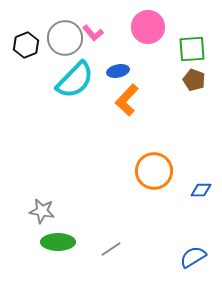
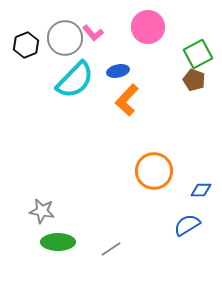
green square: moved 6 px right, 5 px down; rotated 24 degrees counterclockwise
blue semicircle: moved 6 px left, 32 px up
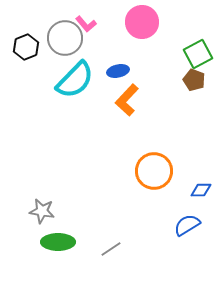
pink circle: moved 6 px left, 5 px up
pink L-shape: moved 7 px left, 9 px up
black hexagon: moved 2 px down
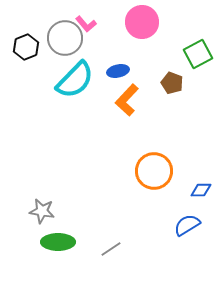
brown pentagon: moved 22 px left, 3 px down
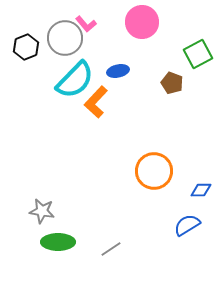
orange L-shape: moved 31 px left, 2 px down
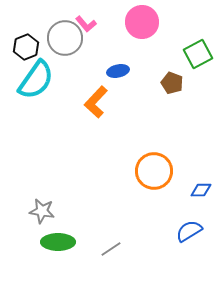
cyan semicircle: moved 39 px left; rotated 9 degrees counterclockwise
blue semicircle: moved 2 px right, 6 px down
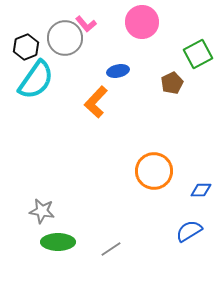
brown pentagon: rotated 25 degrees clockwise
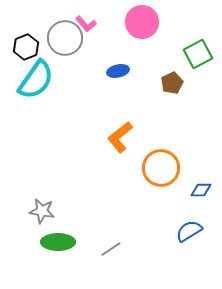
orange L-shape: moved 24 px right, 35 px down; rotated 8 degrees clockwise
orange circle: moved 7 px right, 3 px up
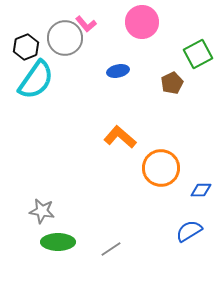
orange L-shape: rotated 80 degrees clockwise
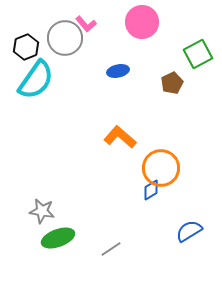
blue diamond: moved 50 px left; rotated 30 degrees counterclockwise
green ellipse: moved 4 px up; rotated 20 degrees counterclockwise
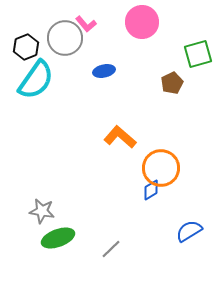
green square: rotated 12 degrees clockwise
blue ellipse: moved 14 px left
gray line: rotated 10 degrees counterclockwise
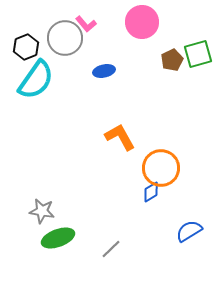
brown pentagon: moved 23 px up
orange L-shape: rotated 20 degrees clockwise
blue diamond: moved 2 px down
